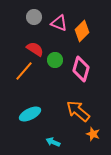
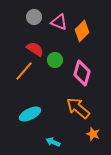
pink triangle: moved 1 px up
pink diamond: moved 1 px right, 4 px down
orange arrow: moved 3 px up
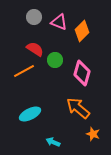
orange line: rotated 20 degrees clockwise
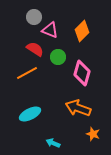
pink triangle: moved 9 px left, 8 px down
green circle: moved 3 px right, 3 px up
orange line: moved 3 px right, 2 px down
orange arrow: rotated 20 degrees counterclockwise
cyan arrow: moved 1 px down
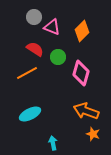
pink triangle: moved 2 px right, 3 px up
pink diamond: moved 1 px left
orange arrow: moved 8 px right, 3 px down
cyan arrow: rotated 56 degrees clockwise
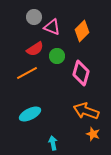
red semicircle: rotated 114 degrees clockwise
green circle: moved 1 px left, 1 px up
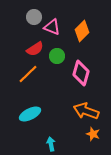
orange line: moved 1 px right, 1 px down; rotated 15 degrees counterclockwise
cyan arrow: moved 2 px left, 1 px down
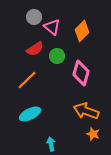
pink triangle: rotated 18 degrees clockwise
orange line: moved 1 px left, 6 px down
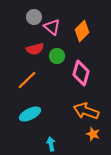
red semicircle: rotated 18 degrees clockwise
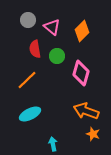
gray circle: moved 6 px left, 3 px down
red semicircle: rotated 96 degrees clockwise
cyan arrow: moved 2 px right
